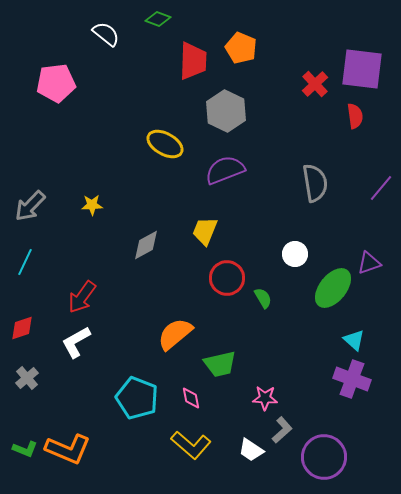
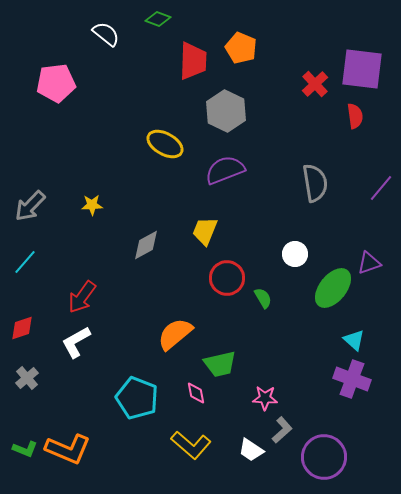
cyan line: rotated 16 degrees clockwise
pink diamond: moved 5 px right, 5 px up
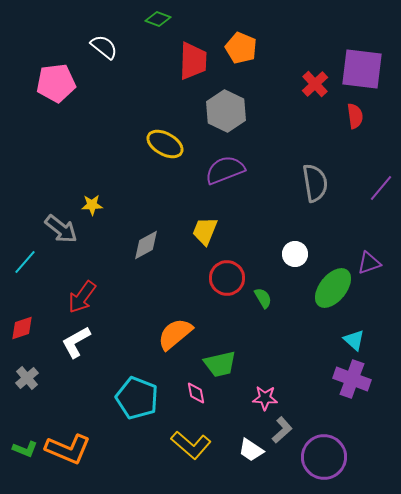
white semicircle: moved 2 px left, 13 px down
gray arrow: moved 31 px right, 23 px down; rotated 96 degrees counterclockwise
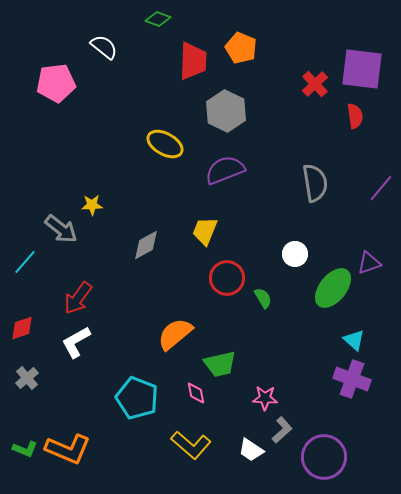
red arrow: moved 4 px left, 1 px down
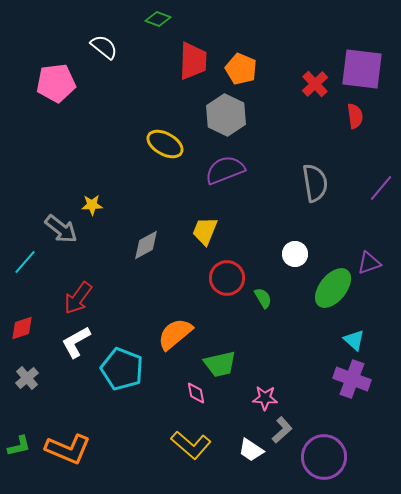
orange pentagon: moved 21 px down
gray hexagon: moved 4 px down
cyan pentagon: moved 15 px left, 29 px up
green L-shape: moved 6 px left, 3 px up; rotated 35 degrees counterclockwise
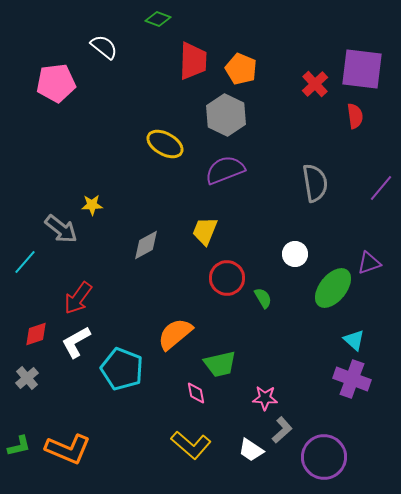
red diamond: moved 14 px right, 6 px down
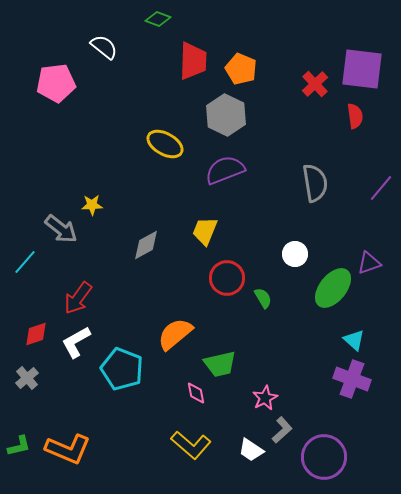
pink star: rotated 30 degrees counterclockwise
